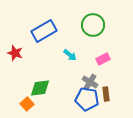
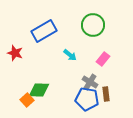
pink rectangle: rotated 24 degrees counterclockwise
green diamond: moved 1 px left, 2 px down; rotated 10 degrees clockwise
orange square: moved 4 px up
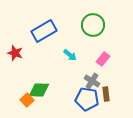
gray cross: moved 2 px right, 1 px up
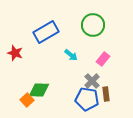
blue rectangle: moved 2 px right, 1 px down
cyan arrow: moved 1 px right
gray cross: rotated 14 degrees clockwise
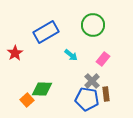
red star: rotated 21 degrees clockwise
green diamond: moved 3 px right, 1 px up
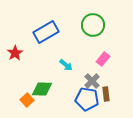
cyan arrow: moved 5 px left, 10 px down
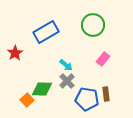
gray cross: moved 25 px left
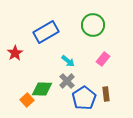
cyan arrow: moved 2 px right, 4 px up
blue pentagon: moved 3 px left, 1 px up; rotated 30 degrees clockwise
